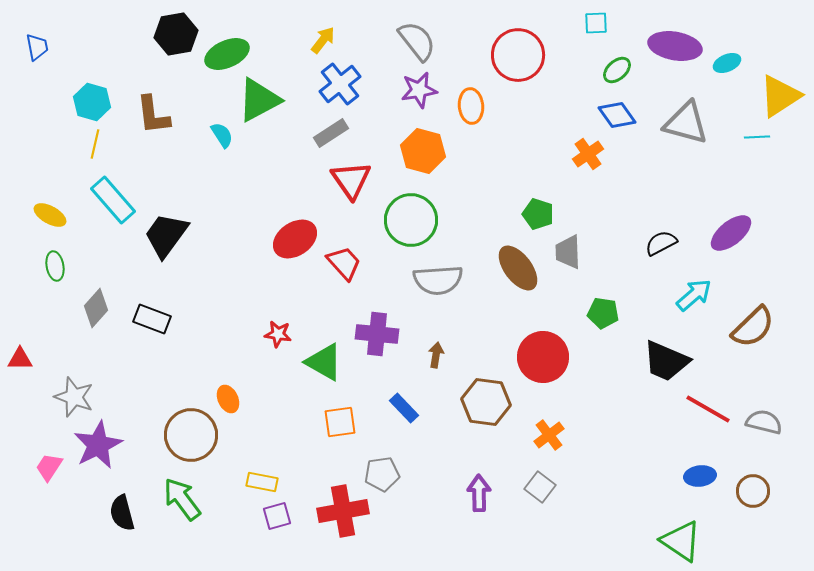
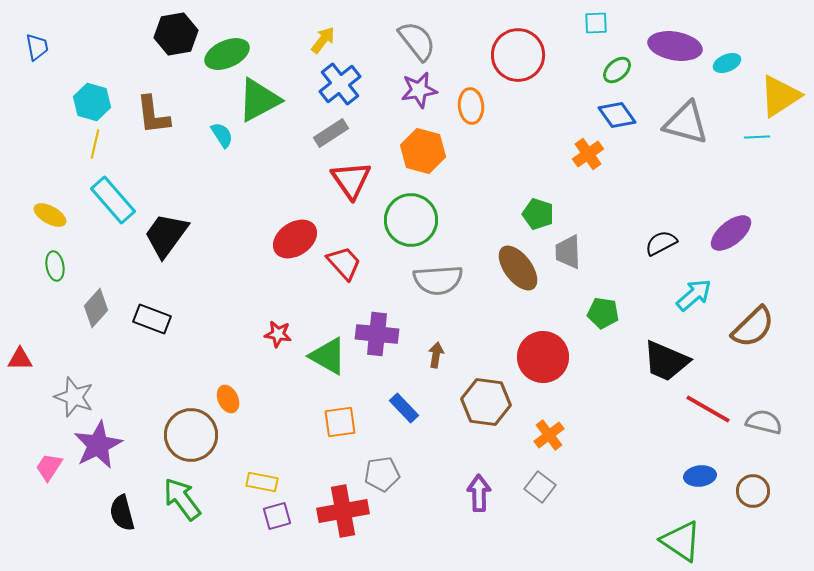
green triangle at (324, 362): moved 4 px right, 6 px up
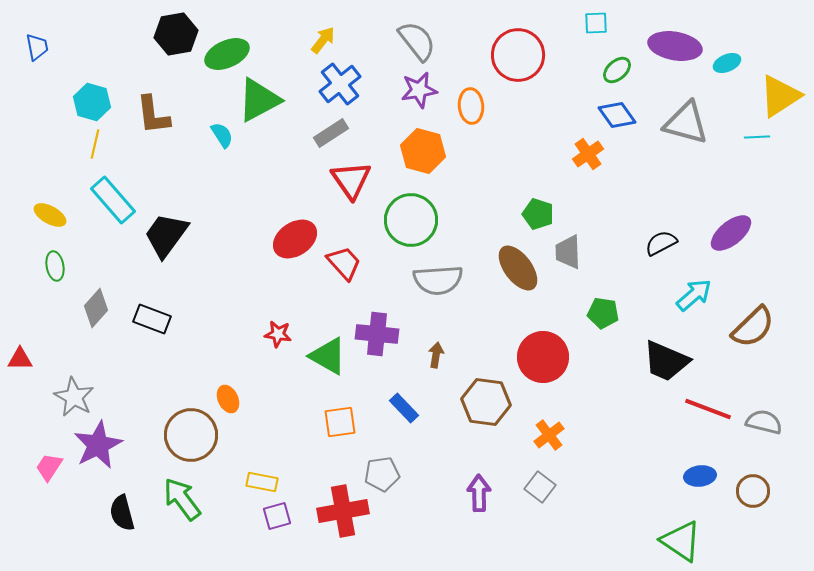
gray star at (74, 397): rotated 9 degrees clockwise
red line at (708, 409): rotated 9 degrees counterclockwise
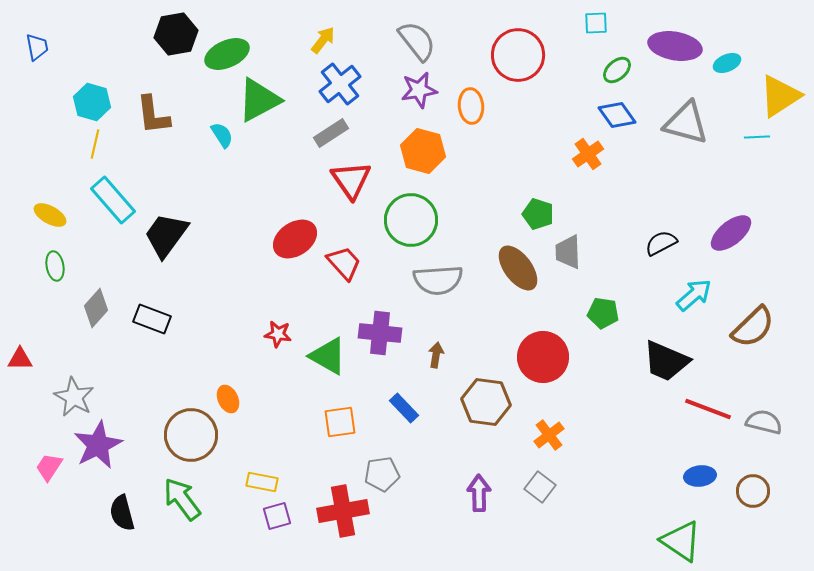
purple cross at (377, 334): moved 3 px right, 1 px up
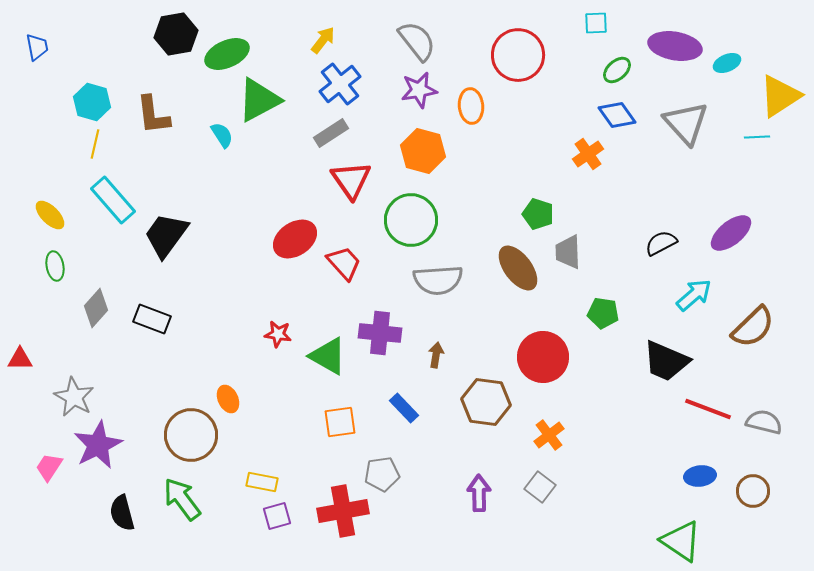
gray triangle at (686, 123): rotated 33 degrees clockwise
yellow ellipse at (50, 215): rotated 16 degrees clockwise
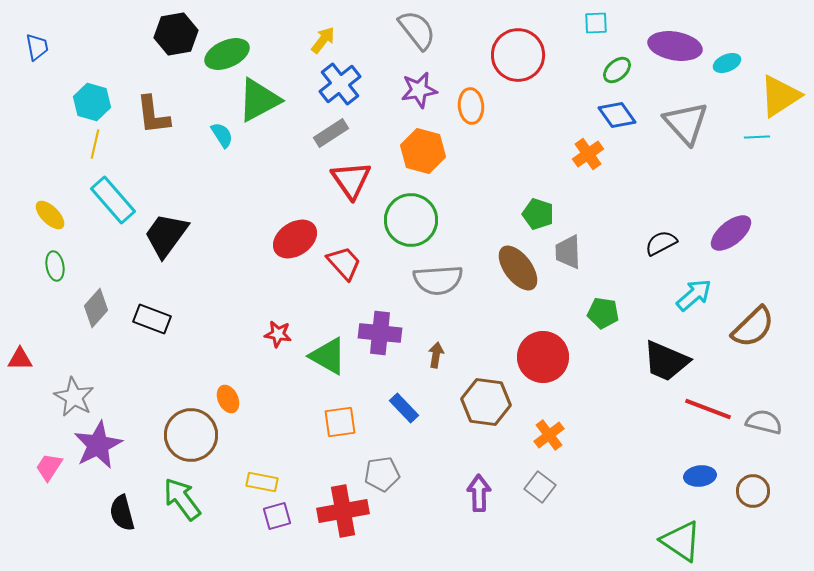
gray semicircle at (417, 41): moved 11 px up
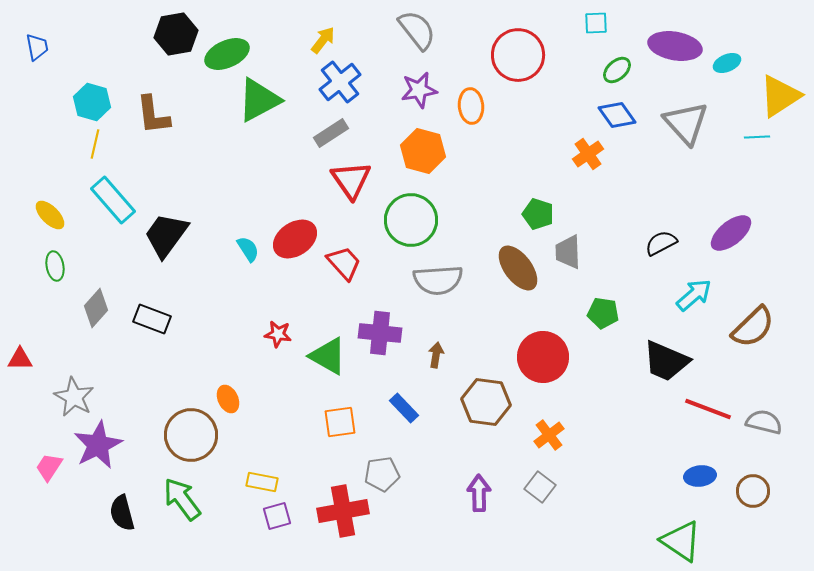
blue cross at (340, 84): moved 2 px up
cyan semicircle at (222, 135): moved 26 px right, 114 px down
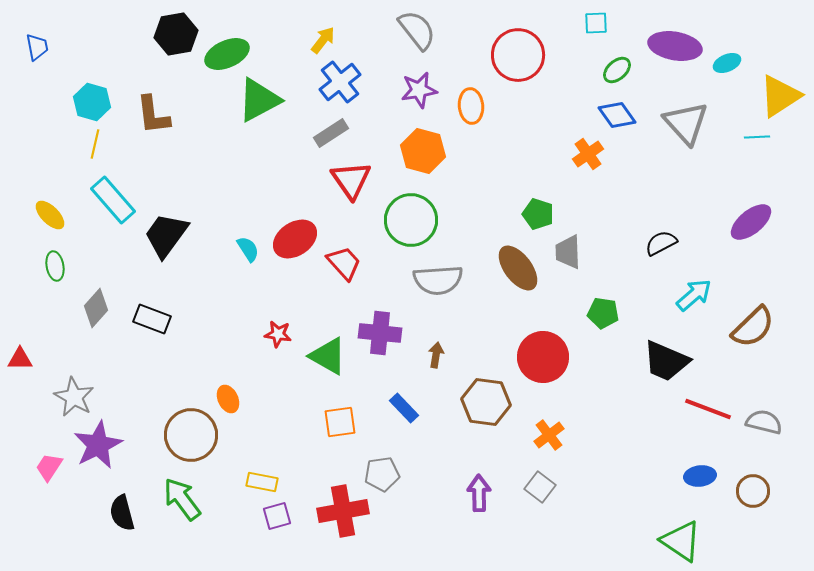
purple ellipse at (731, 233): moved 20 px right, 11 px up
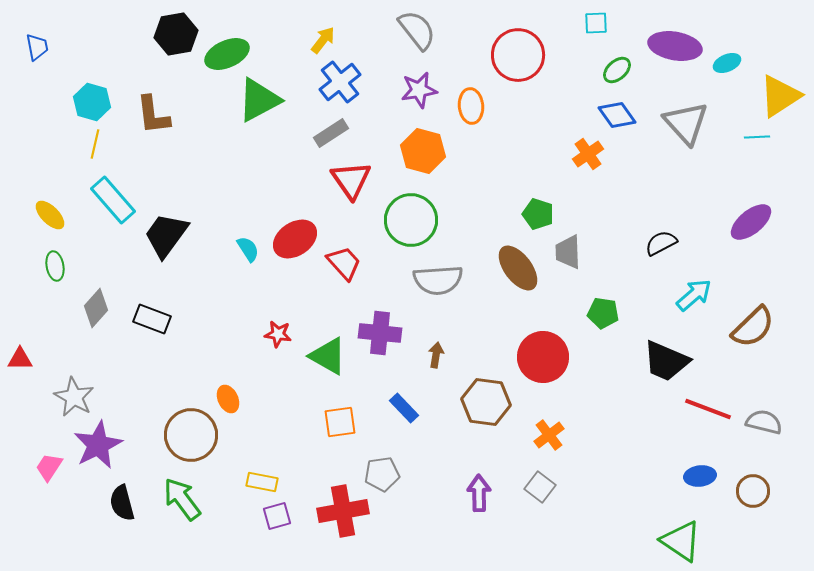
black semicircle at (122, 513): moved 10 px up
